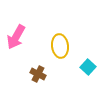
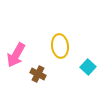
pink arrow: moved 18 px down
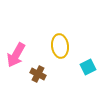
cyan square: rotated 21 degrees clockwise
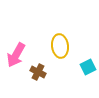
brown cross: moved 2 px up
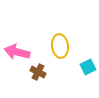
pink arrow: moved 1 px right, 3 px up; rotated 75 degrees clockwise
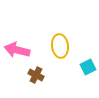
pink arrow: moved 2 px up
brown cross: moved 2 px left, 3 px down
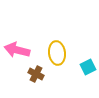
yellow ellipse: moved 3 px left, 7 px down
brown cross: moved 1 px up
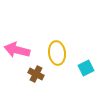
cyan square: moved 2 px left, 1 px down
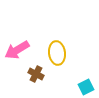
pink arrow: rotated 45 degrees counterclockwise
cyan square: moved 19 px down
